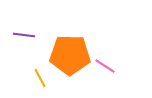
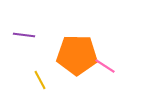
orange pentagon: moved 7 px right
yellow line: moved 2 px down
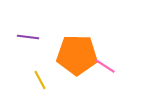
purple line: moved 4 px right, 2 px down
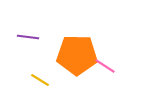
yellow line: rotated 30 degrees counterclockwise
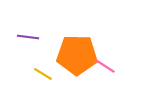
yellow line: moved 3 px right, 6 px up
